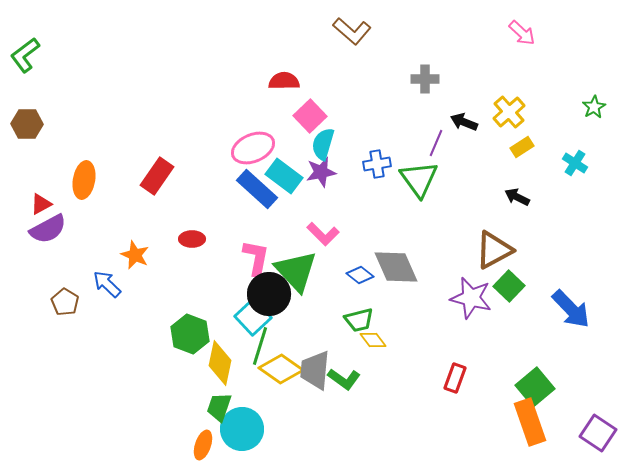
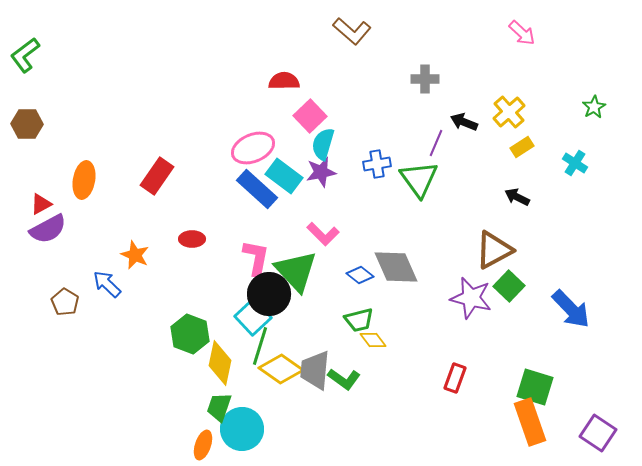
green square at (535, 387): rotated 33 degrees counterclockwise
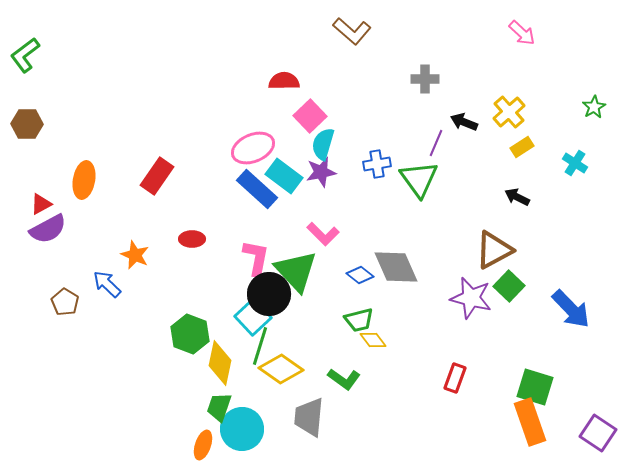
gray trapezoid at (315, 370): moved 6 px left, 47 px down
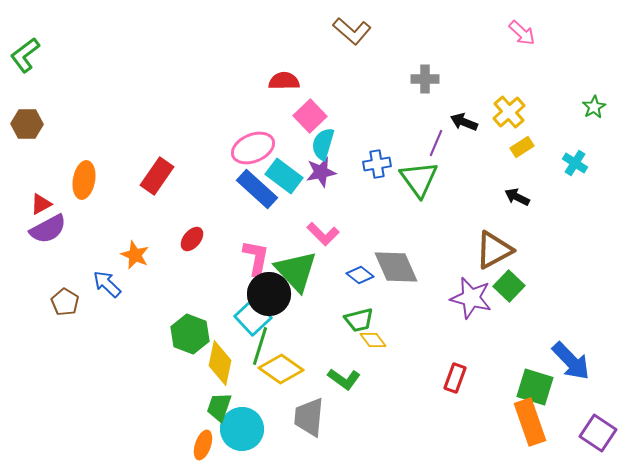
red ellipse at (192, 239): rotated 50 degrees counterclockwise
blue arrow at (571, 309): moved 52 px down
